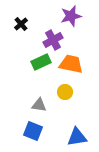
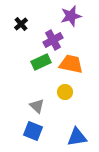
gray triangle: moved 2 px left, 1 px down; rotated 35 degrees clockwise
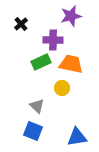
purple cross: rotated 30 degrees clockwise
yellow circle: moved 3 px left, 4 px up
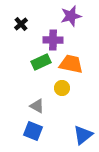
gray triangle: rotated 14 degrees counterclockwise
blue triangle: moved 6 px right, 2 px up; rotated 30 degrees counterclockwise
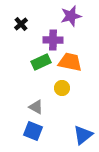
orange trapezoid: moved 1 px left, 2 px up
gray triangle: moved 1 px left, 1 px down
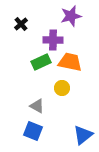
gray triangle: moved 1 px right, 1 px up
